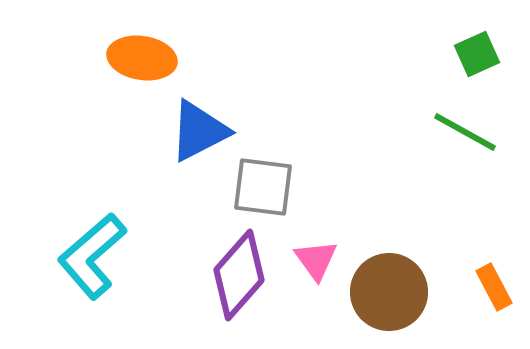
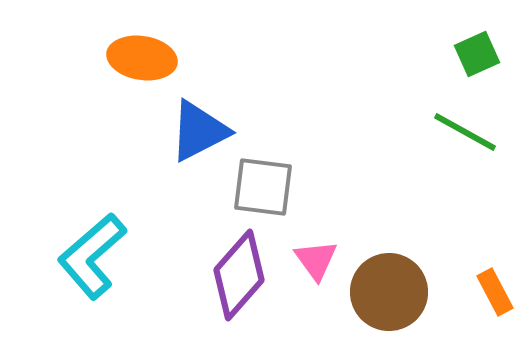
orange rectangle: moved 1 px right, 5 px down
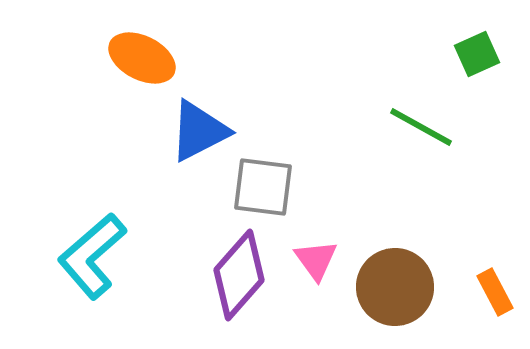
orange ellipse: rotated 18 degrees clockwise
green line: moved 44 px left, 5 px up
brown circle: moved 6 px right, 5 px up
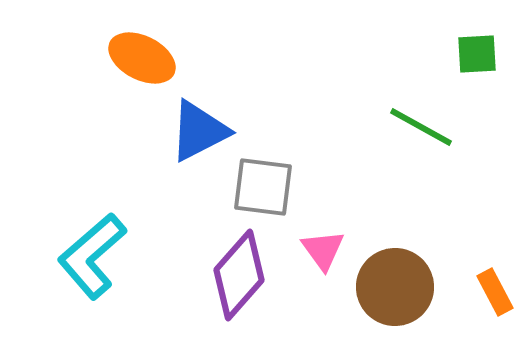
green square: rotated 21 degrees clockwise
pink triangle: moved 7 px right, 10 px up
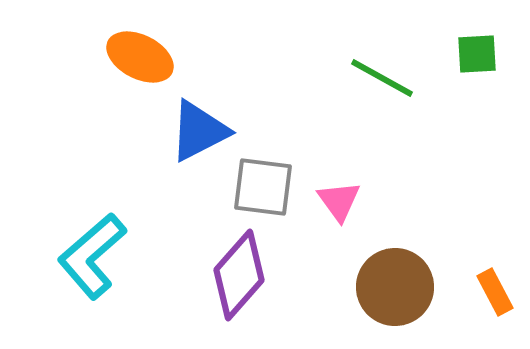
orange ellipse: moved 2 px left, 1 px up
green line: moved 39 px left, 49 px up
pink triangle: moved 16 px right, 49 px up
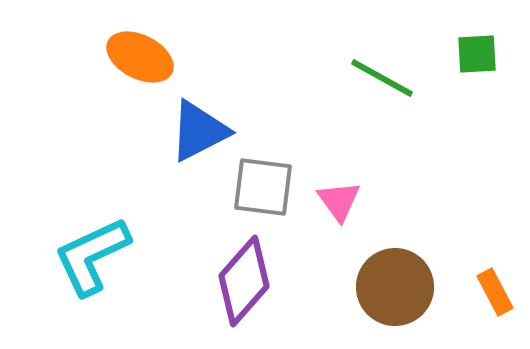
cyan L-shape: rotated 16 degrees clockwise
purple diamond: moved 5 px right, 6 px down
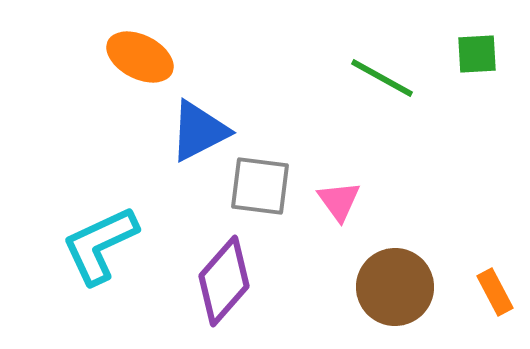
gray square: moved 3 px left, 1 px up
cyan L-shape: moved 8 px right, 11 px up
purple diamond: moved 20 px left
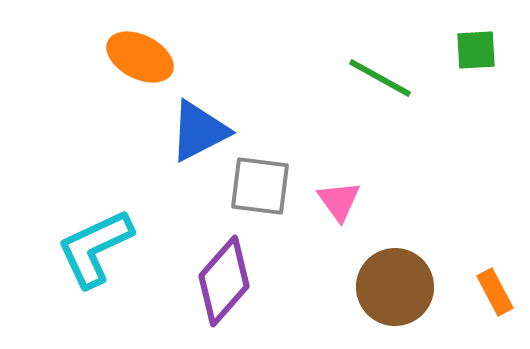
green square: moved 1 px left, 4 px up
green line: moved 2 px left
cyan L-shape: moved 5 px left, 3 px down
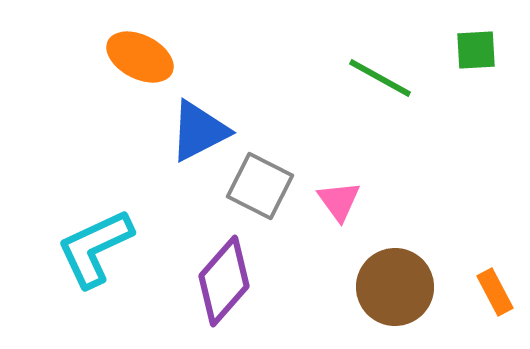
gray square: rotated 20 degrees clockwise
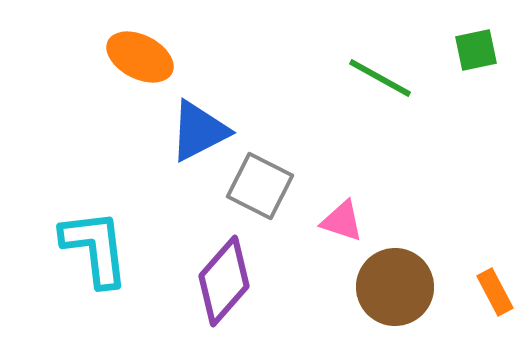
green square: rotated 9 degrees counterclockwise
pink triangle: moved 3 px right, 20 px down; rotated 36 degrees counterclockwise
cyan L-shape: rotated 108 degrees clockwise
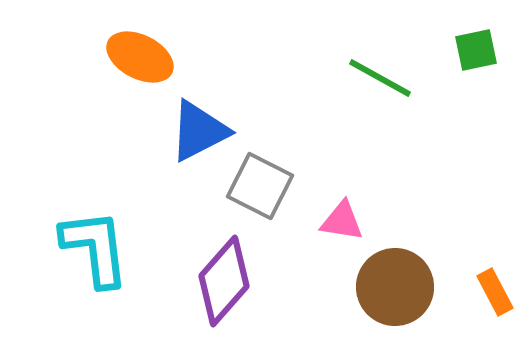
pink triangle: rotated 9 degrees counterclockwise
